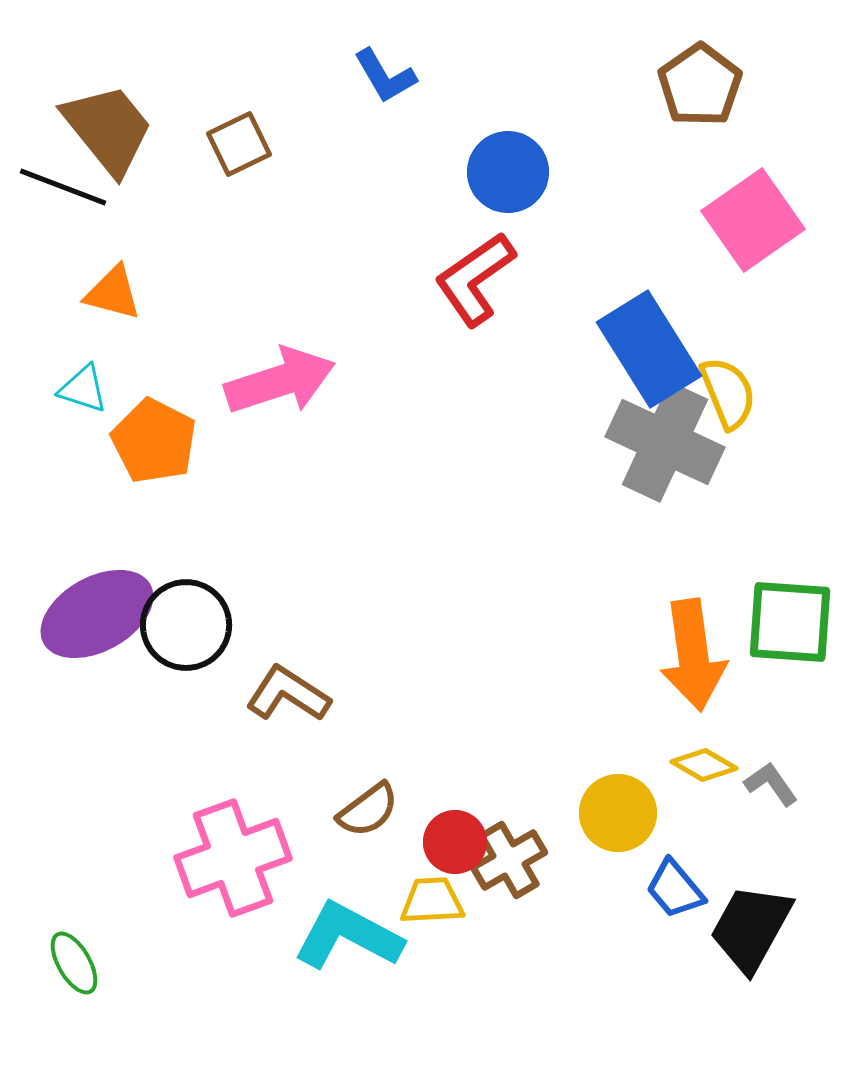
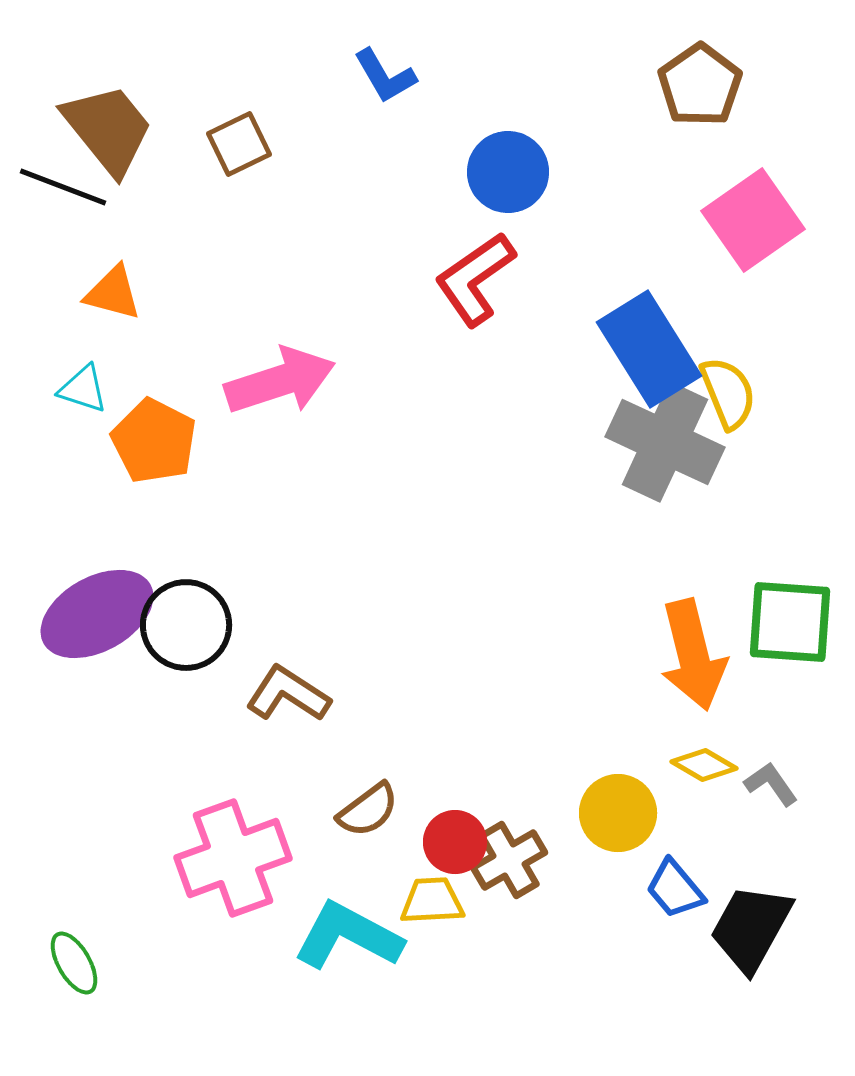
orange arrow: rotated 6 degrees counterclockwise
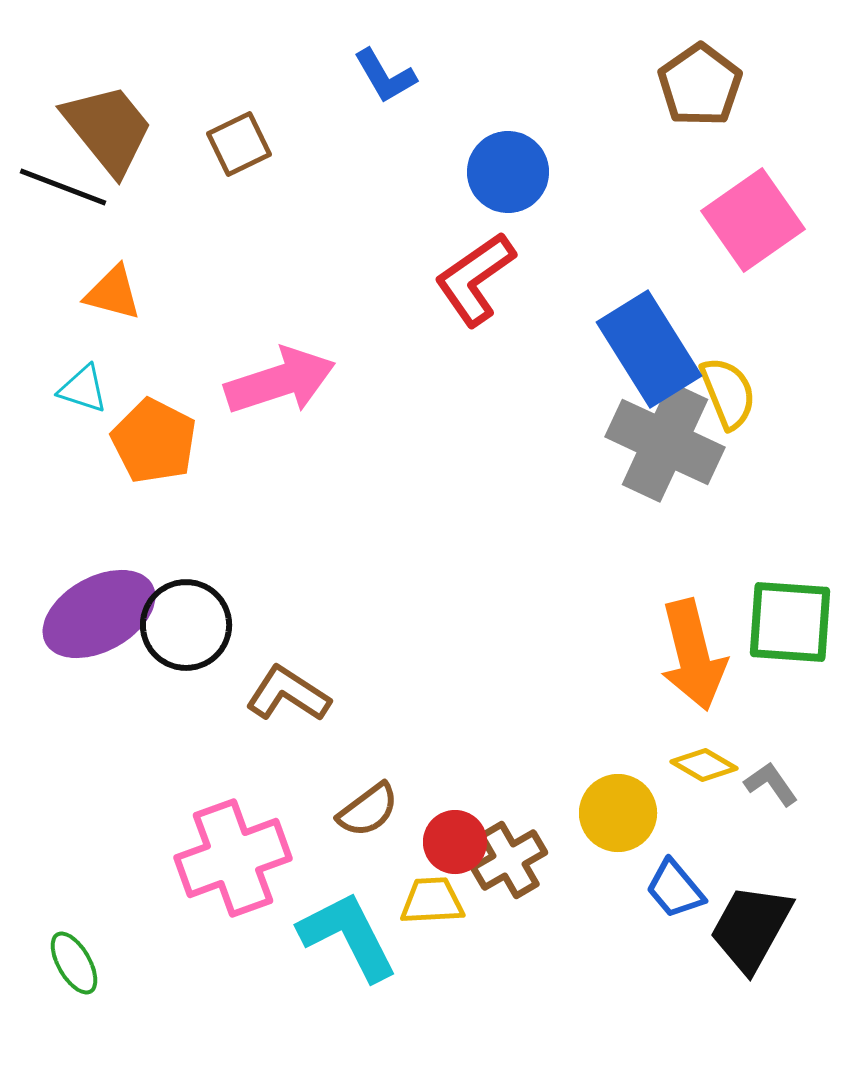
purple ellipse: moved 2 px right
cyan L-shape: rotated 35 degrees clockwise
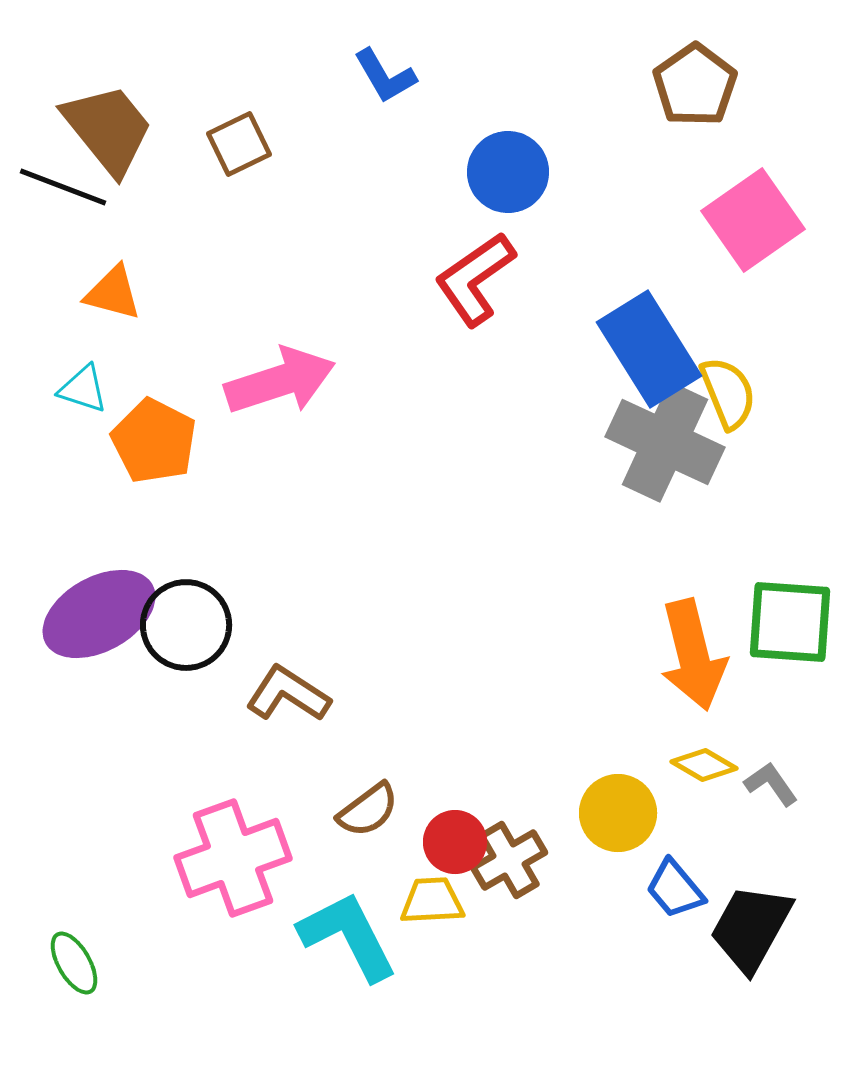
brown pentagon: moved 5 px left
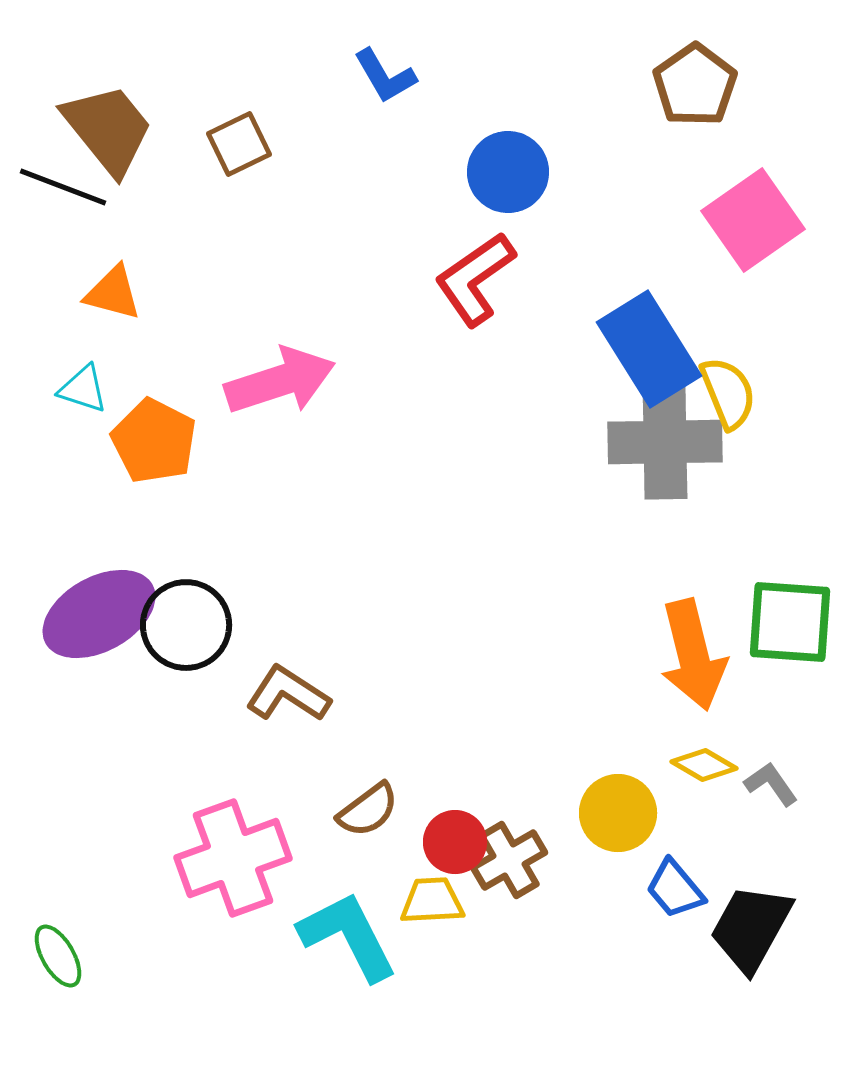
gray cross: rotated 26 degrees counterclockwise
green ellipse: moved 16 px left, 7 px up
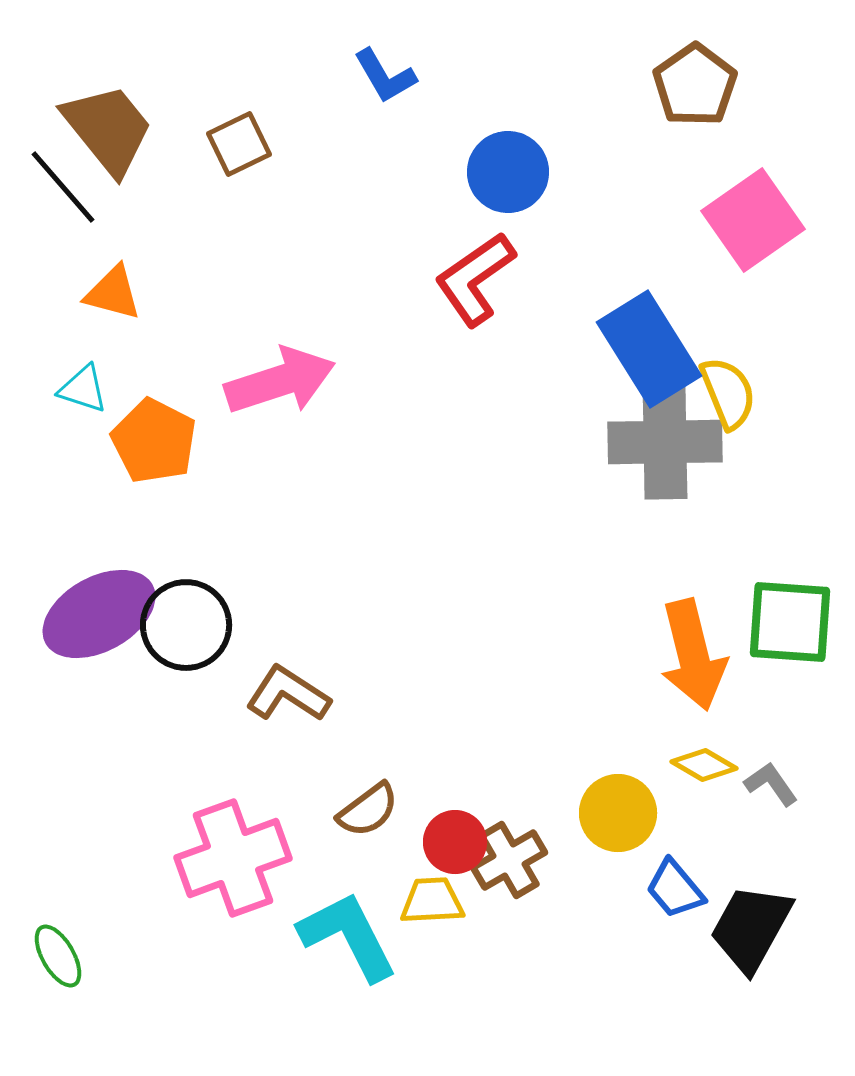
black line: rotated 28 degrees clockwise
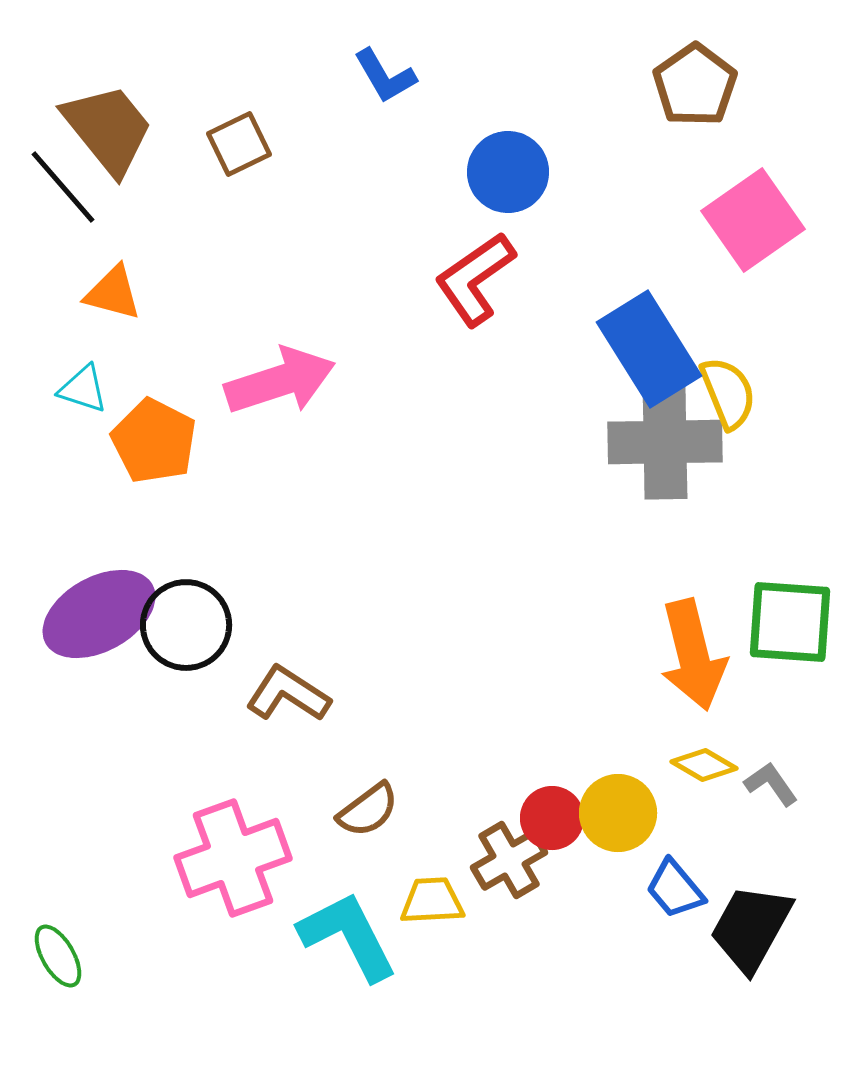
red circle: moved 97 px right, 24 px up
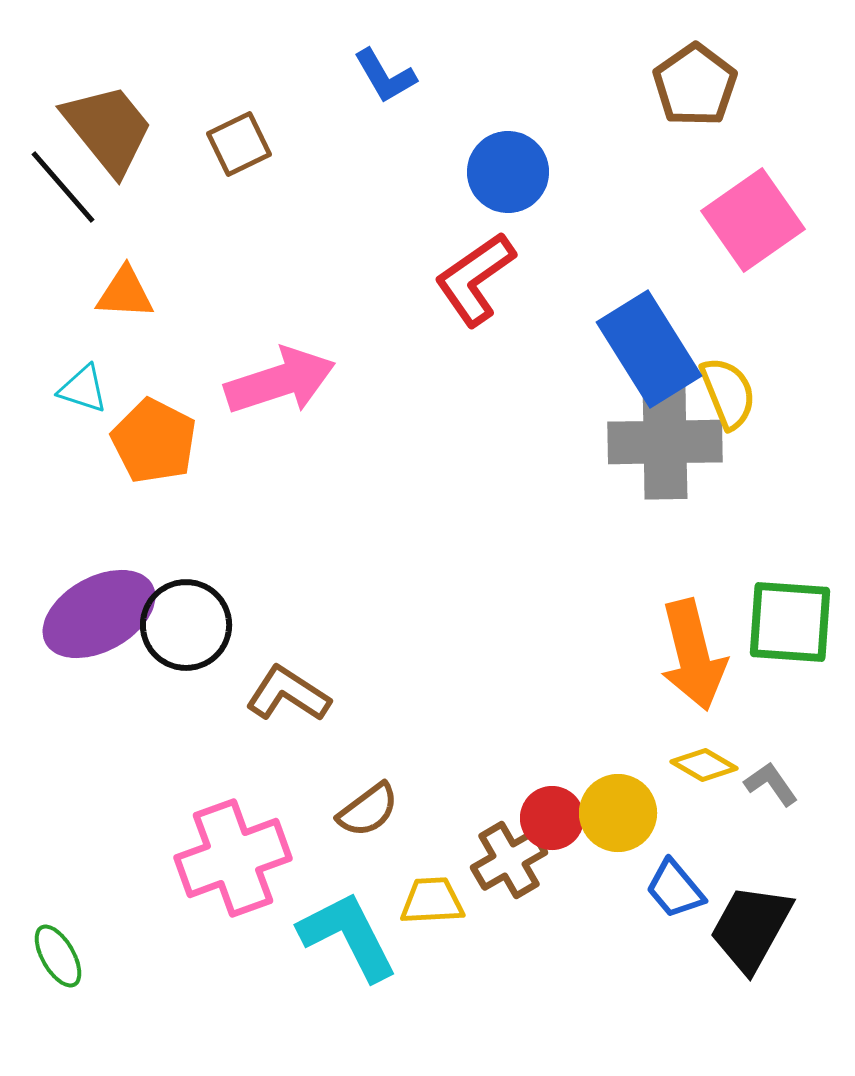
orange triangle: moved 12 px right; rotated 12 degrees counterclockwise
